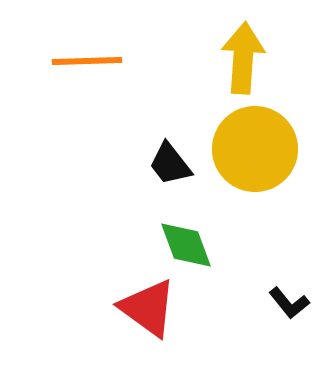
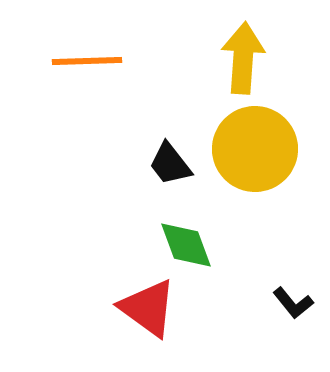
black L-shape: moved 4 px right
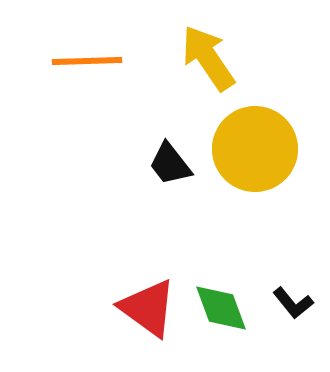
yellow arrow: moved 35 px left; rotated 38 degrees counterclockwise
green diamond: moved 35 px right, 63 px down
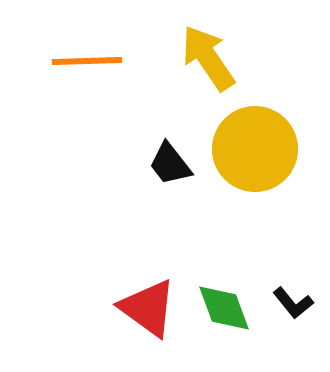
green diamond: moved 3 px right
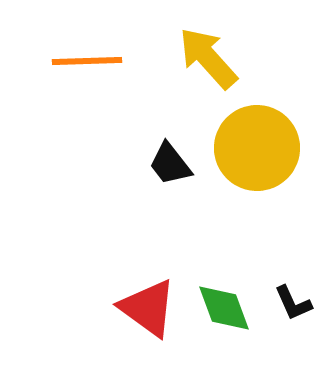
yellow arrow: rotated 8 degrees counterclockwise
yellow circle: moved 2 px right, 1 px up
black L-shape: rotated 15 degrees clockwise
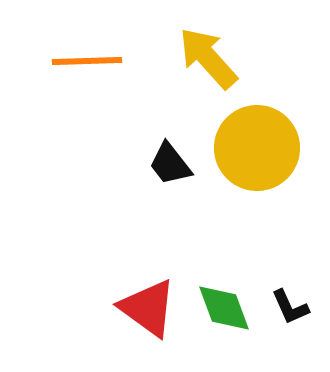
black L-shape: moved 3 px left, 4 px down
